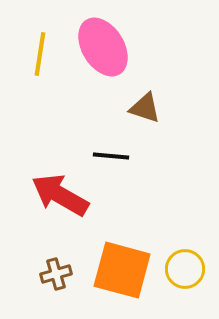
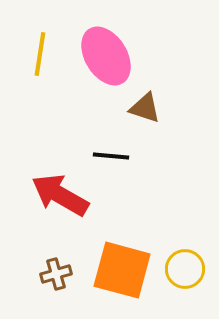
pink ellipse: moved 3 px right, 9 px down
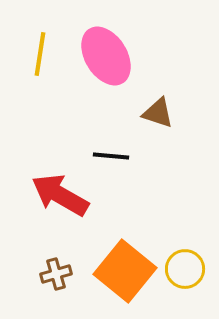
brown triangle: moved 13 px right, 5 px down
orange square: moved 3 px right, 1 px down; rotated 24 degrees clockwise
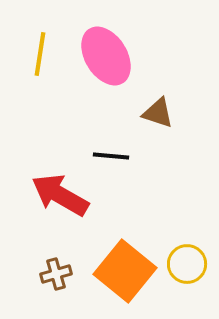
yellow circle: moved 2 px right, 5 px up
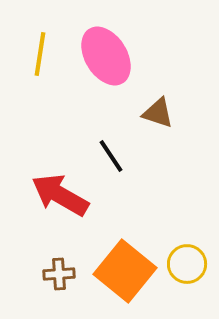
black line: rotated 51 degrees clockwise
brown cross: moved 3 px right; rotated 12 degrees clockwise
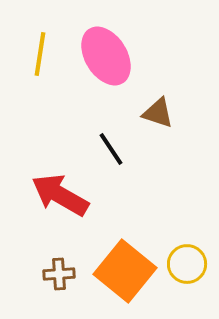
black line: moved 7 px up
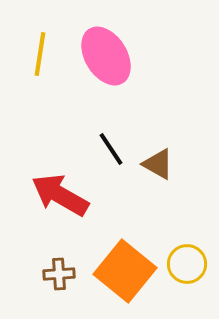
brown triangle: moved 51 px down; rotated 12 degrees clockwise
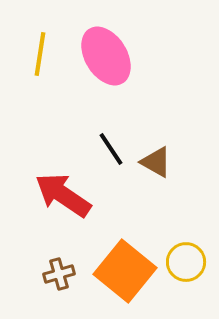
brown triangle: moved 2 px left, 2 px up
red arrow: moved 3 px right; rotated 4 degrees clockwise
yellow circle: moved 1 px left, 2 px up
brown cross: rotated 12 degrees counterclockwise
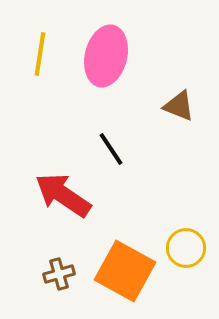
pink ellipse: rotated 46 degrees clockwise
brown triangle: moved 23 px right, 56 px up; rotated 8 degrees counterclockwise
yellow circle: moved 14 px up
orange square: rotated 10 degrees counterclockwise
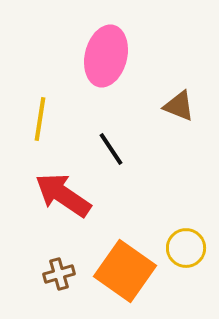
yellow line: moved 65 px down
orange square: rotated 6 degrees clockwise
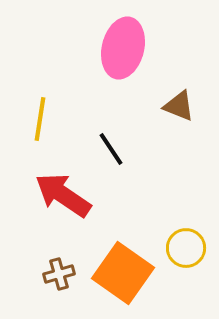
pink ellipse: moved 17 px right, 8 px up
orange square: moved 2 px left, 2 px down
